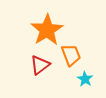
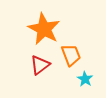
orange star: moved 3 px left, 1 px up; rotated 12 degrees counterclockwise
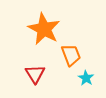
red triangle: moved 5 px left, 9 px down; rotated 25 degrees counterclockwise
cyan star: moved 1 px right, 1 px up
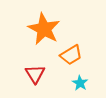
orange trapezoid: rotated 80 degrees clockwise
cyan star: moved 6 px left, 5 px down
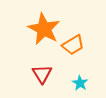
orange trapezoid: moved 2 px right, 10 px up
red triangle: moved 7 px right
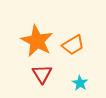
orange star: moved 7 px left, 12 px down
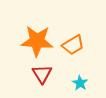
orange star: rotated 24 degrees counterclockwise
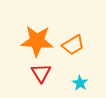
red triangle: moved 1 px left, 1 px up
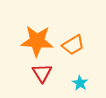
red triangle: moved 1 px right
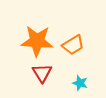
cyan star: rotated 14 degrees counterclockwise
